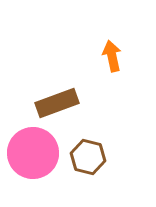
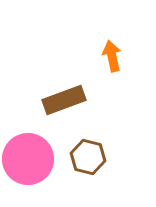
brown rectangle: moved 7 px right, 3 px up
pink circle: moved 5 px left, 6 px down
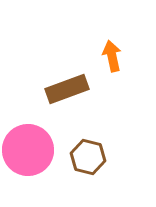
brown rectangle: moved 3 px right, 11 px up
pink circle: moved 9 px up
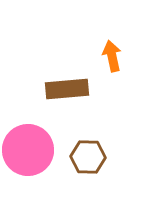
brown rectangle: rotated 15 degrees clockwise
brown hexagon: rotated 12 degrees counterclockwise
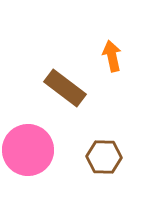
brown rectangle: moved 2 px left, 1 px up; rotated 42 degrees clockwise
brown hexagon: moved 16 px right
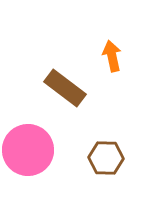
brown hexagon: moved 2 px right, 1 px down
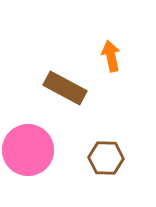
orange arrow: moved 1 px left
brown rectangle: rotated 9 degrees counterclockwise
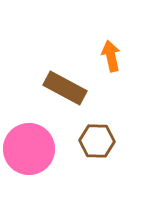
pink circle: moved 1 px right, 1 px up
brown hexagon: moved 9 px left, 17 px up
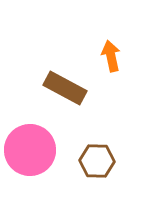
brown hexagon: moved 20 px down
pink circle: moved 1 px right, 1 px down
